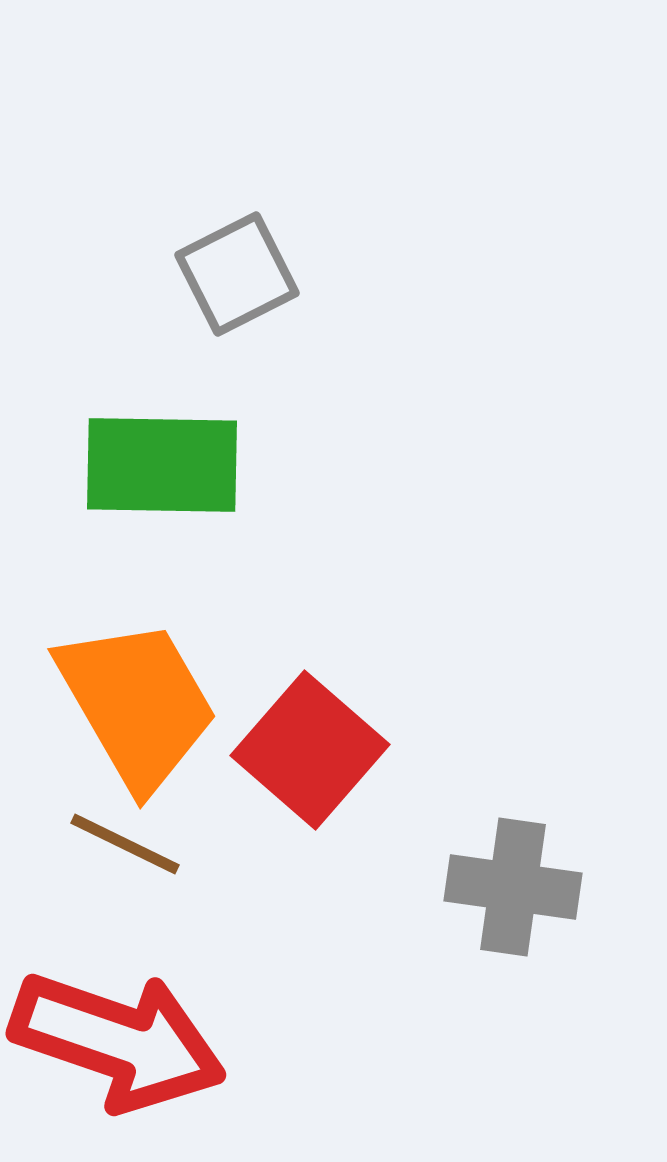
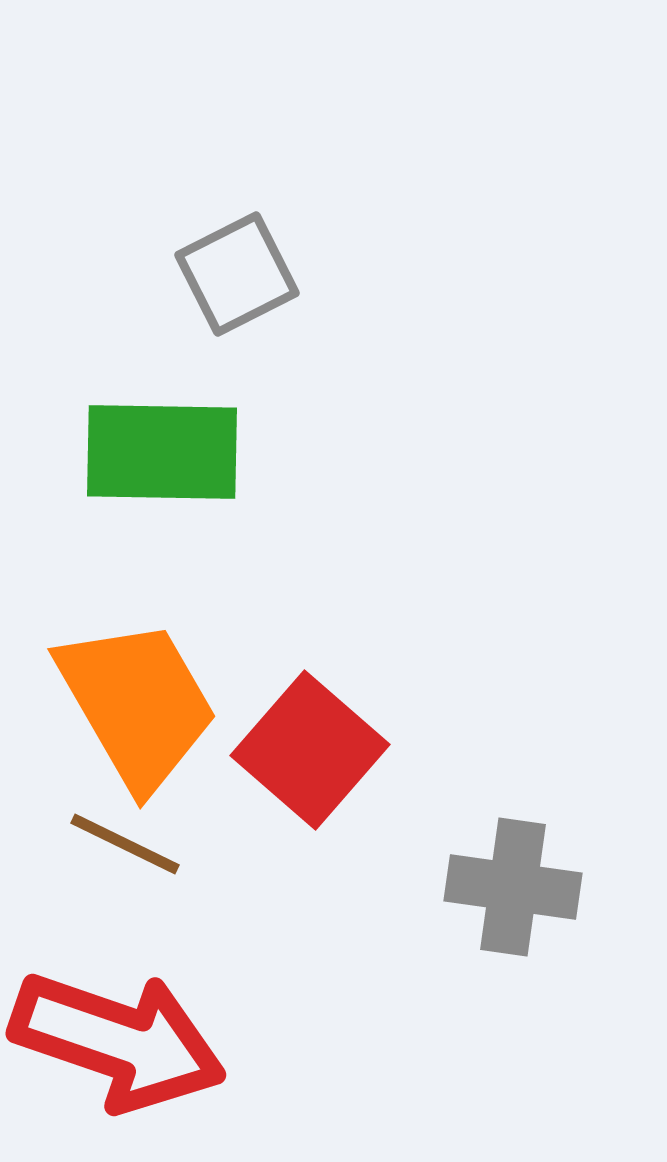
green rectangle: moved 13 px up
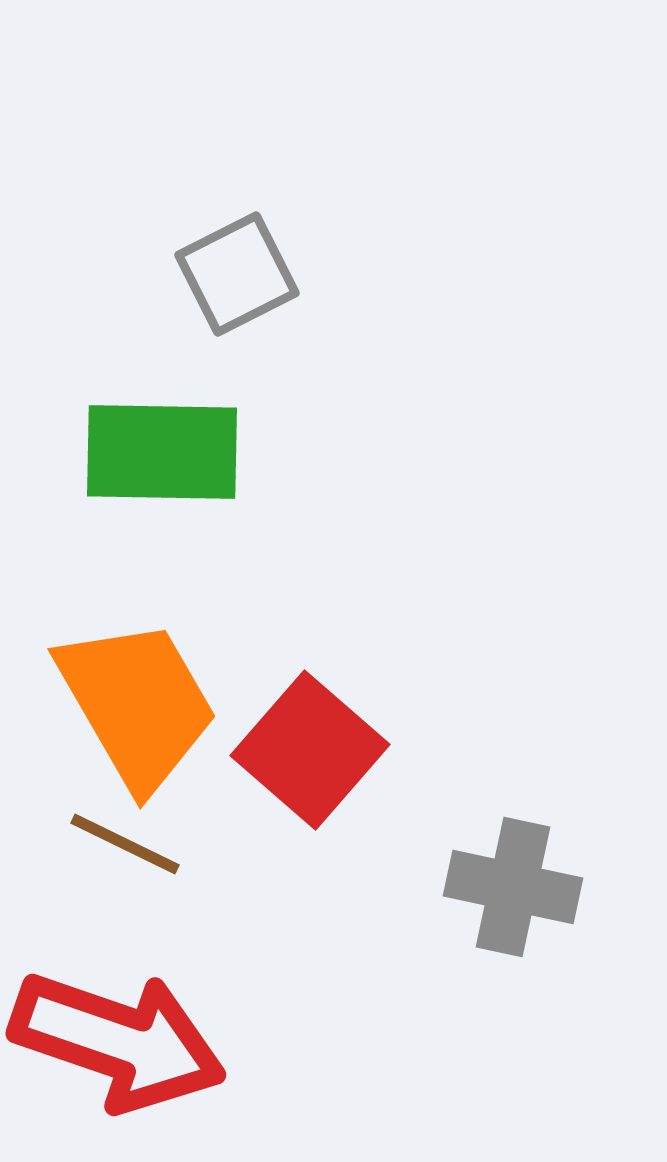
gray cross: rotated 4 degrees clockwise
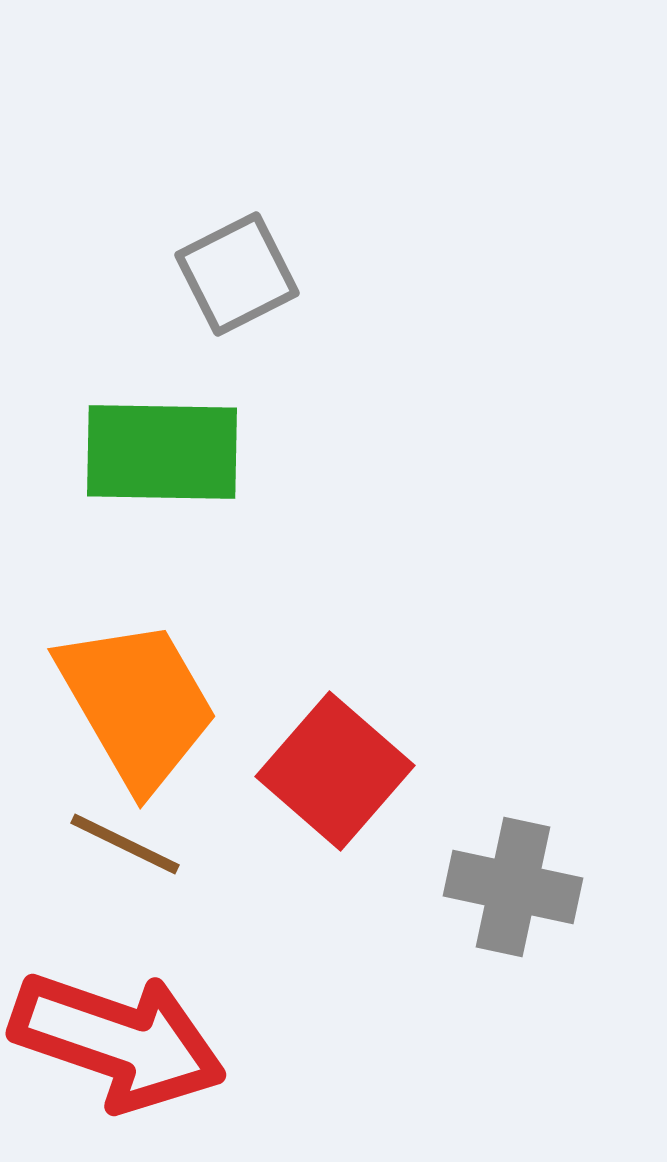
red square: moved 25 px right, 21 px down
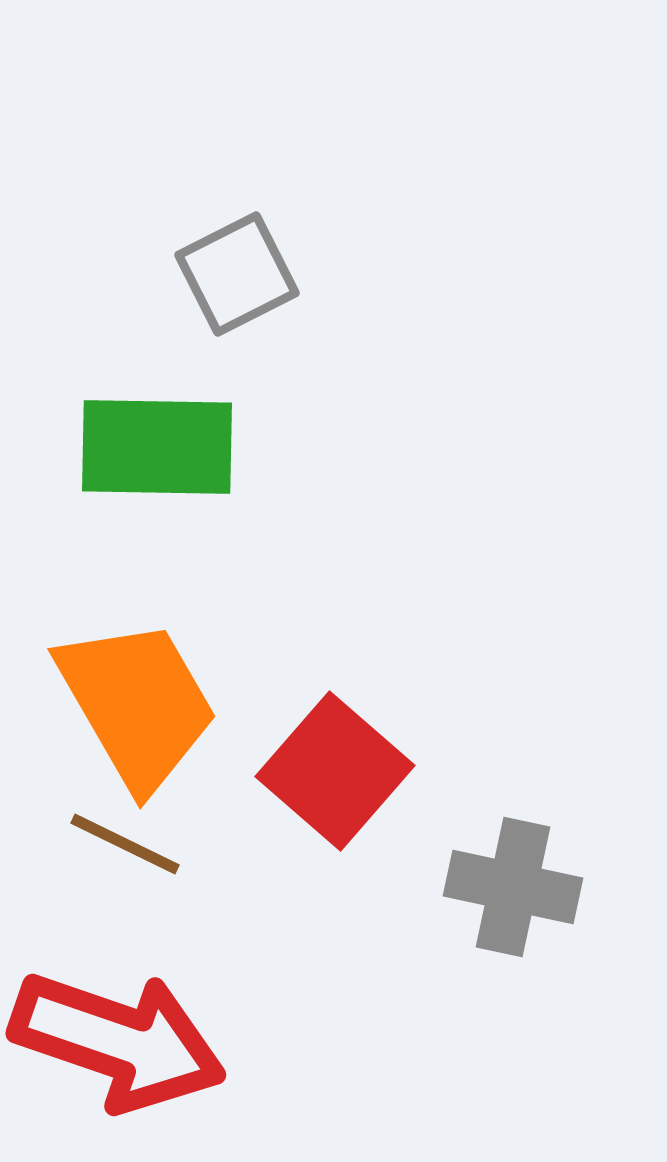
green rectangle: moved 5 px left, 5 px up
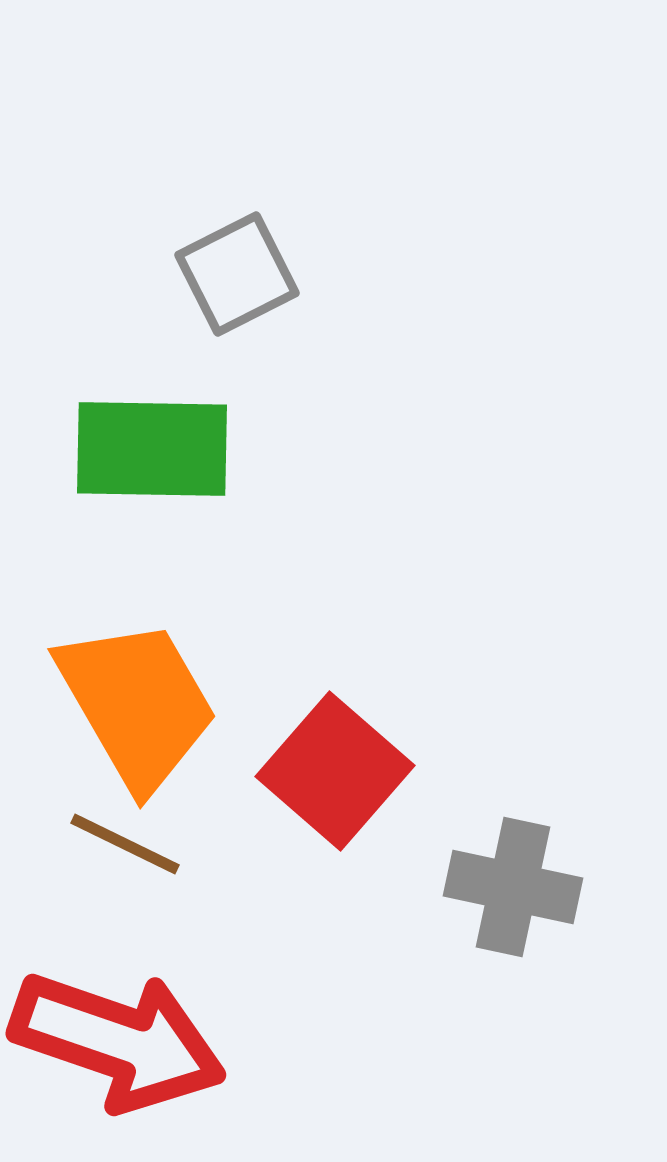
green rectangle: moved 5 px left, 2 px down
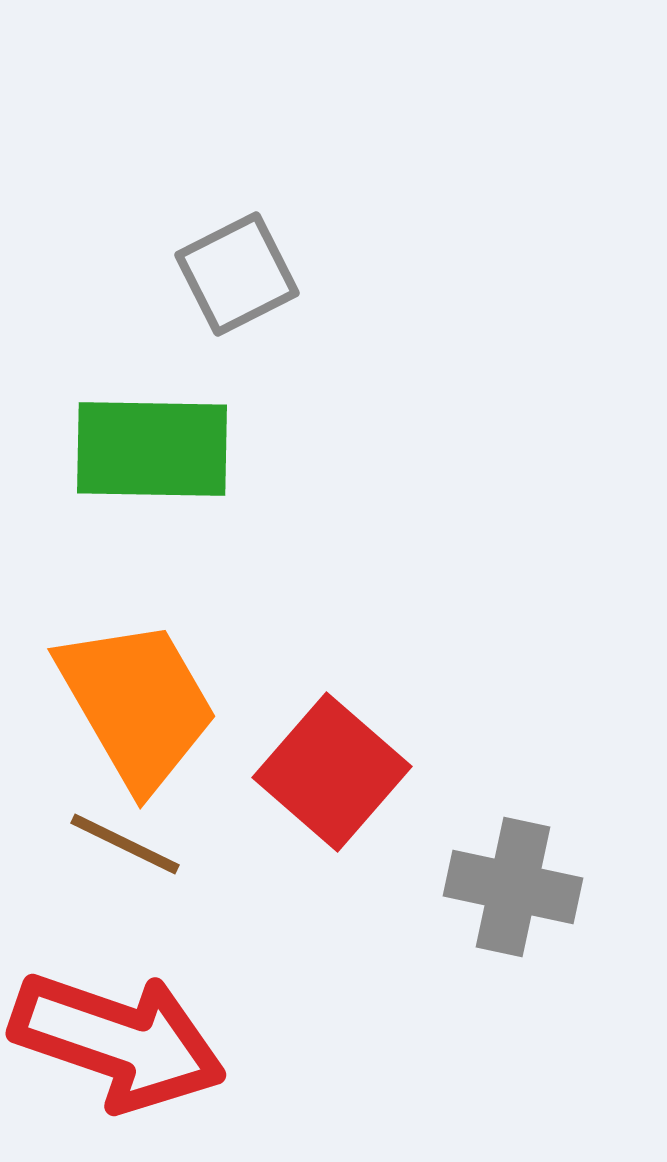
red square: moved 3 px left, 1 px down
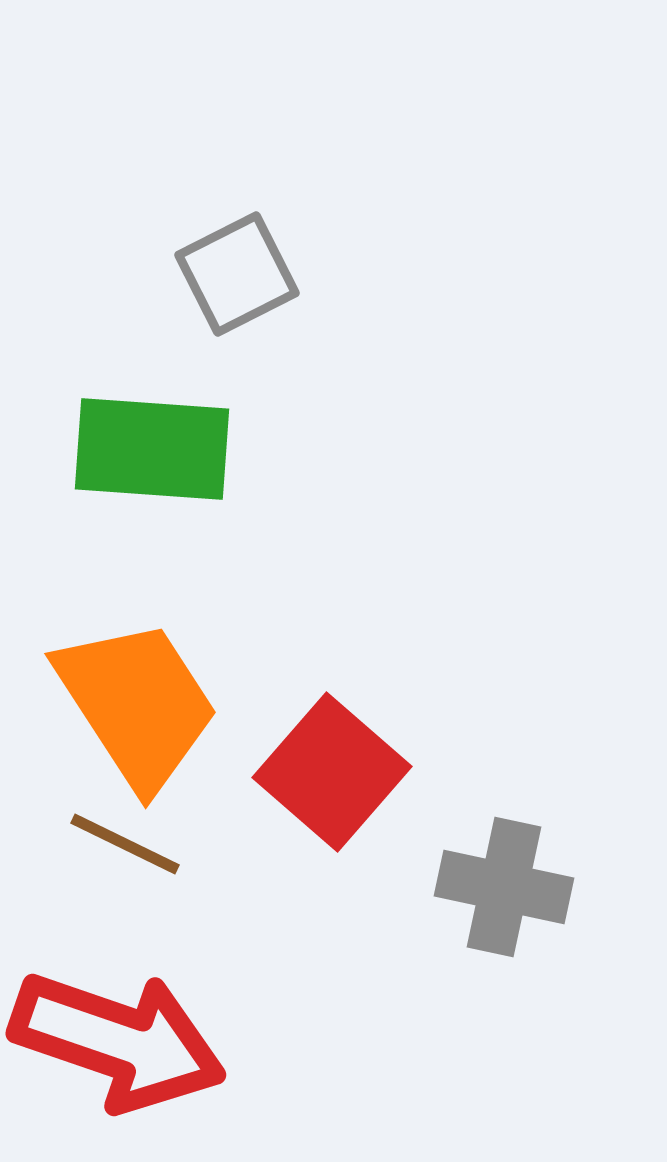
green rectangle: rotated 3 degrees clockwise
orange trapezoid: rotated 3 degrees counterclockwise
gray cross: moved 9 px left
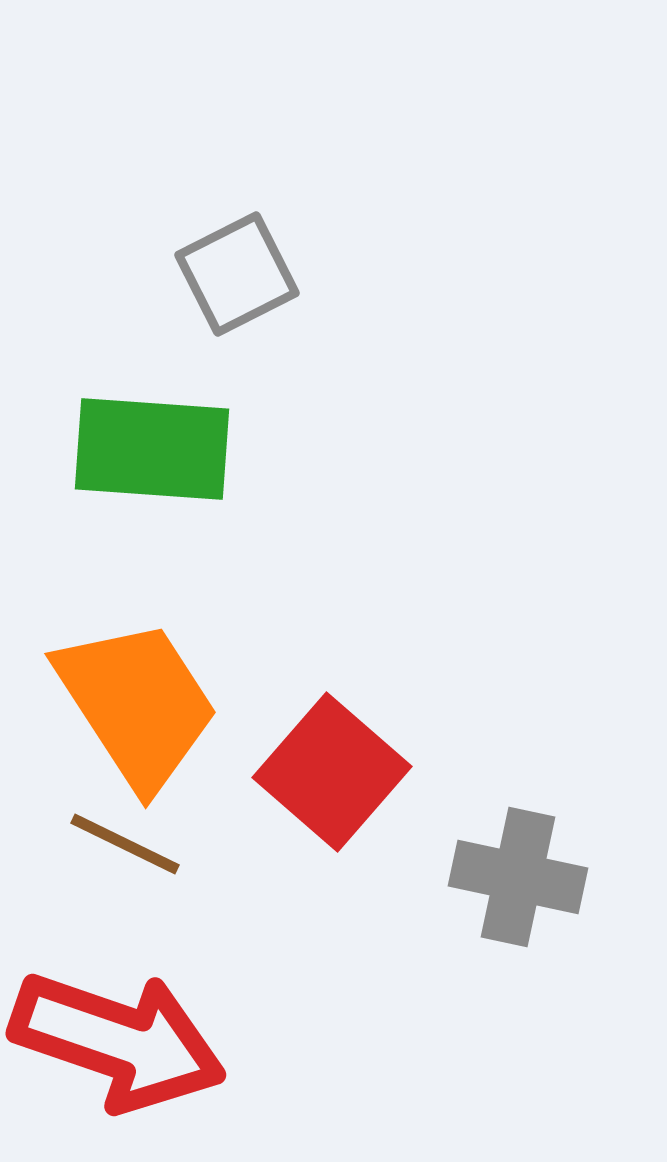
gray cross: moved 14 px right, 10 px up
